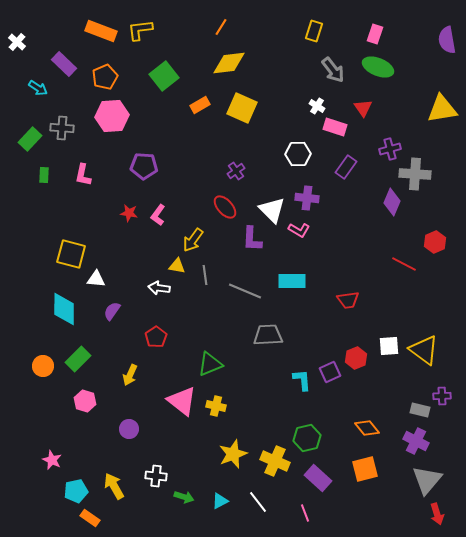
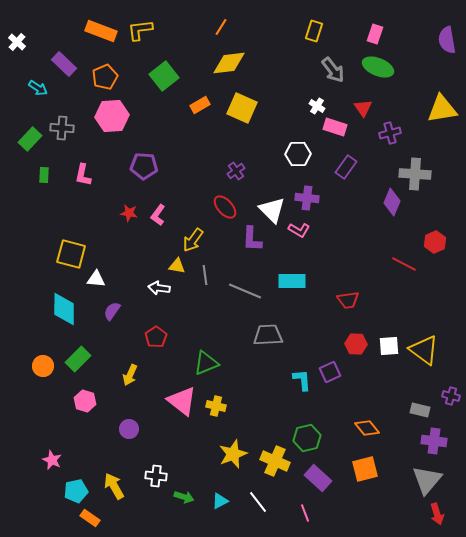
purple cross at (390, 149): moved 16 px up
red hexagon at (356, 358): moved 14 px up; rotated 25 degrees clockwise
green triangle at (210, 364): moved 4 px left, 1 px up
purple cross at (442, 396): moved 9 px right; rotated 18 degrees clockwise
purple cross at (416, 441): moved 18 px right; rotated 20 degrees counterclockwise
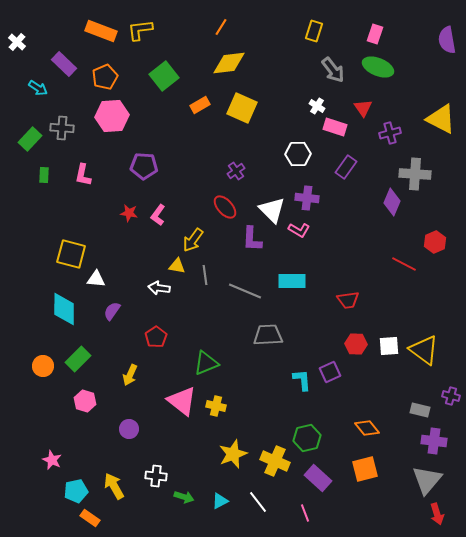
yellow triangle at (442, 109): moved 1 px left, 10 px down; rotated 36 degrees clockwise
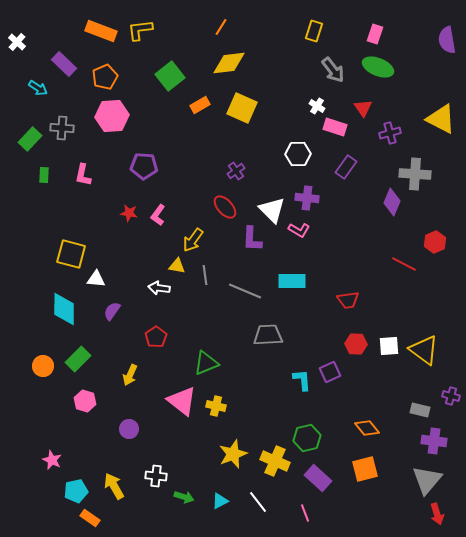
green square at (164, 76): moved 6 px right
